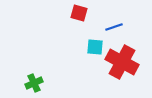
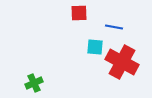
red square: rotated 18 degrees counterclockwise
blue line: rotated 30 degrees clockwise
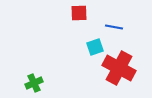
cyan square: rotated 24 degrees counterclockwise
red cross: moved 3 px left, 6 px down
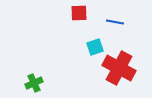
blue line: moved 1 px right, 5 px up
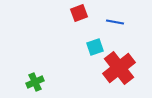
red square: rotated 18 degrees counterclockwise
red cross: rotated 24 degrees clockwise
green cross: moved 1 px right, 1 px up
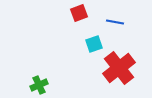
cyan square: moved 1 px left, 3 px up
green cross: moved 4 px right, 3 px down
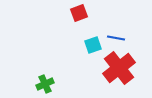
blue line: moved 1 px right, 16 px down
cyan square: moved 1 px left, 1 px down
green cross: moved 6 px right, 1 px up
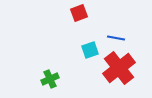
cyan square: moved 3 px left, 5 px down
green cross: moved 5 px right, 5 px up
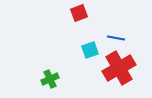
red cross: rotated 8 degrees clockwise
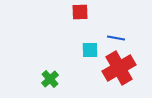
red square: moved 1 px right, 1 px up; rotated 18 degrees clockwise
cyan square: rotated 18 degrees clockwise
green cross: rotated 18 degrees counterclockwise
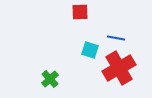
cyan square: rotated 18 degrees clockwise
